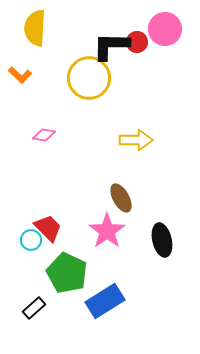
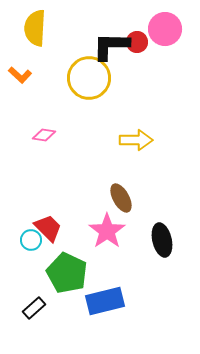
blue rectangle: rotated 18 degrees clockwise
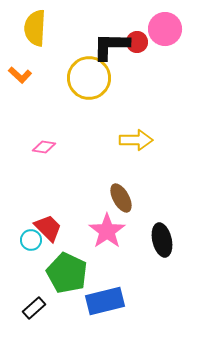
pink diamond: moved 12 px down
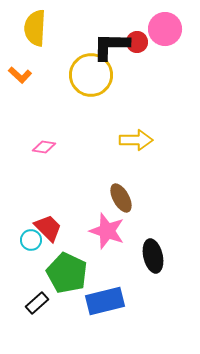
yellow circle: moved 2 px right, 3 px up
pink star: rotated 18 degrees counterclockwise
black ellipse: moved 9 px left, 16 px down
black rectangle: moved 3 px right, 5 px up
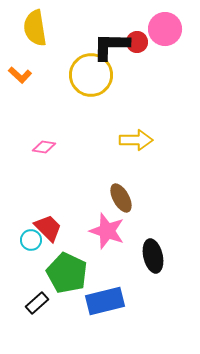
yellow semicircle: rotated 12 degrees counterclockwise
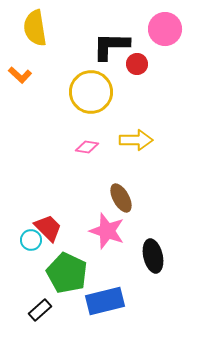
red circle: moved 22 px down
yellow circle: moved 17 px down
pink diamond: moved 43 px right
black rectangle: moved 3 px right, 7 px down
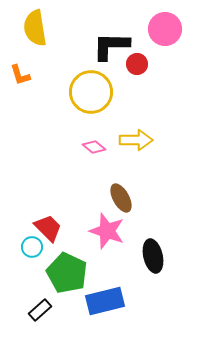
orange L-shape: rotated 30 degrees clockwise
pink diamond: moved 7 px right; rotated 30 degrees clockwise
cyan circle: moved 1 px right, 7 px down
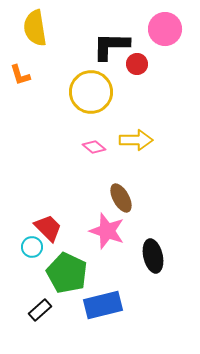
blue rectangle: moved 2 px left, 4 px down
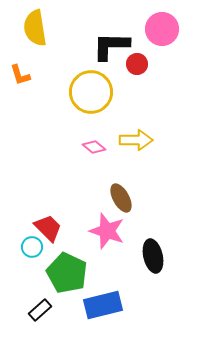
pink circle: moved 3 px left
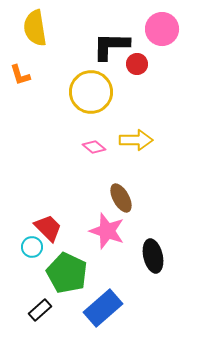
blue rectangle: moved 3 px down; rotated 27 degrees counterclockwise
